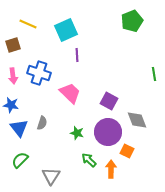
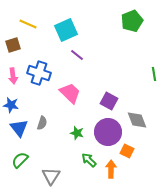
purple line: rotated 48 degrees counterclockwise
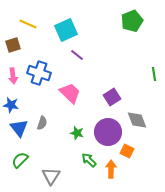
purple square: moved 3 px right, 4 px up; rotated 30 degrees clockwise
